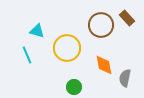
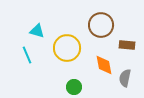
brown rectangle: moved 27 px down; rotated 42 degrees counterclockwise
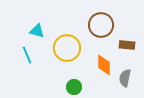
orange diamond: rotated 10 degrees clockwise
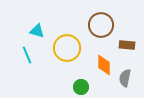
green circle: moved 7 px right
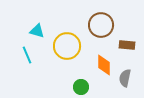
yellow circle: moved 2 px up
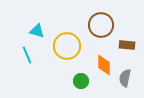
green circle: moved 6 px up
